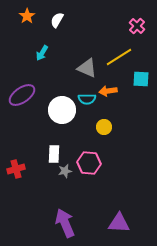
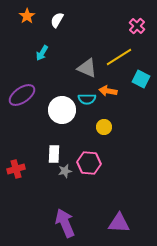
cyan square: rotated 24 degrees clockwise
orange arrow: rotated 18 degrees clockwise
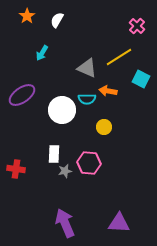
red cross: rotated 24 degrees clockwise
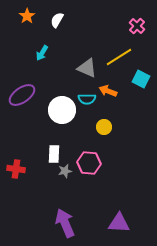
orange arrow: rotated 12 degrees clockwise
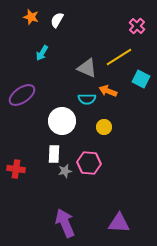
orange star: moved 4 px right, 1 px down; rotated 21 degrees counterclockwise
white circle: moved 11 px down
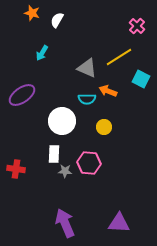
orange star: moved 1 px right, 4 px up
gray star: rotated 16 degrees clockwise
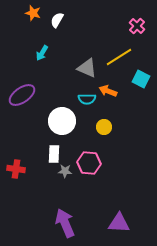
orange star: moved 1 px right
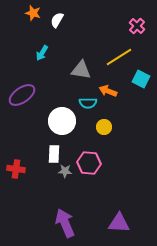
gray triangle: moved 6 px left, 2 px down; rotated 15 degrees counterclockwise
cyan semicircle: moved 1 px right, 4 px down
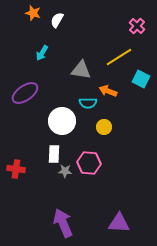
purple ellipse: moved 3 px right, 2 px up
purple arrow: moved 2 px left
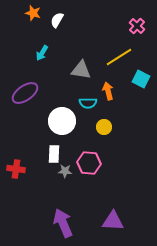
orange arrow: rotated 54 degrees clockwise
purple triangle: moved 6 px left, 2 px up
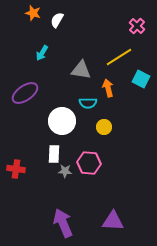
orange arrow: moved 3 px up
